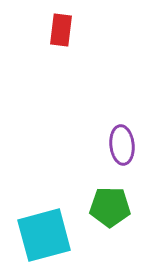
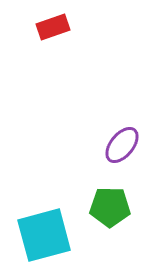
red rectangle: moved 8 px left, 3 px up; rotated 64 degrees clockwise
purple ellipse: rotated 45 degrees clockwise
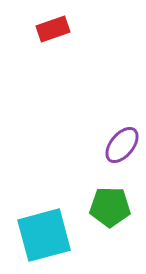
red rectangle: moved 2 px down
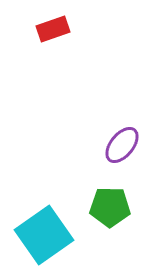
cyan square: rotated 20 degrees counterclockwise
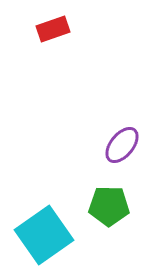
green pentagon: moved 1 px left, 1 px up
